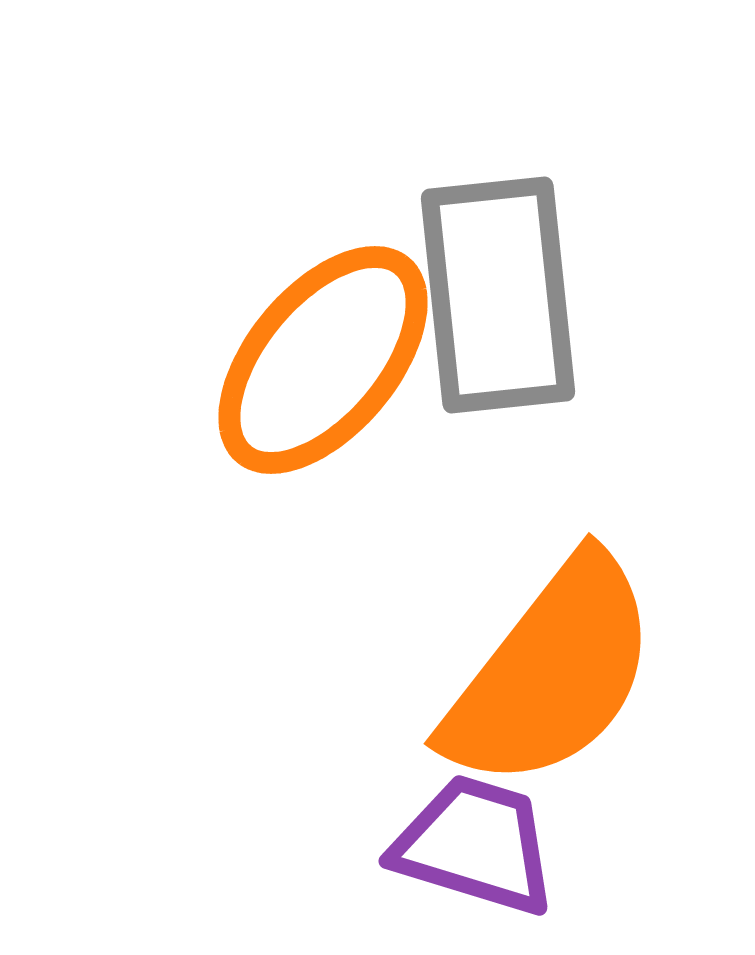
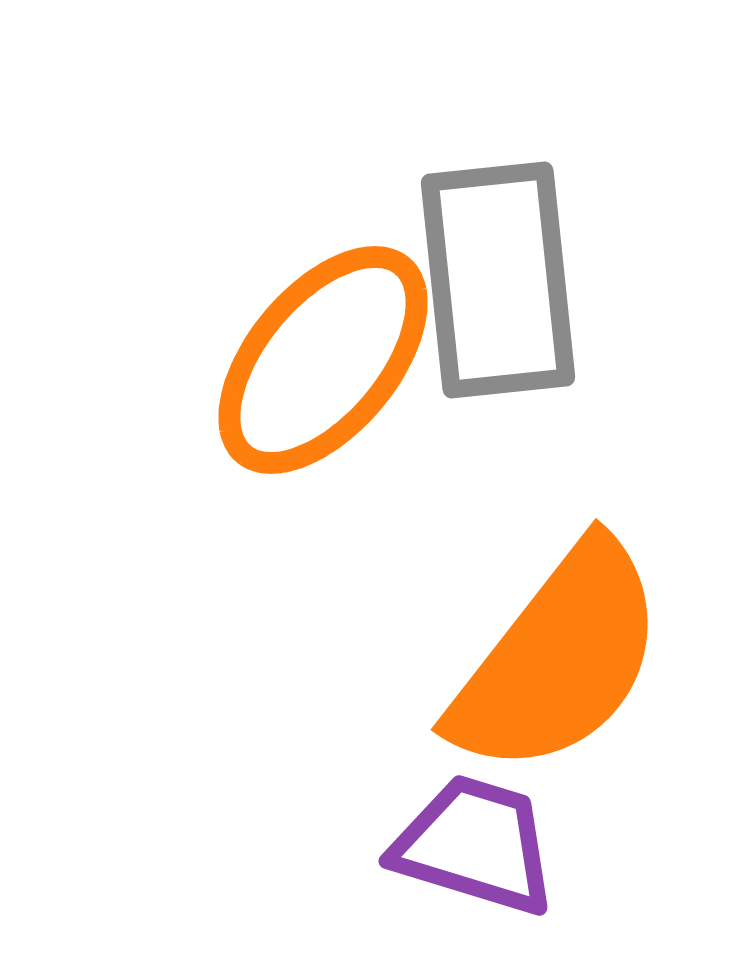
gray rectangle: moved 15 px up
orange semicircle: moved 7 px right, 14 px up
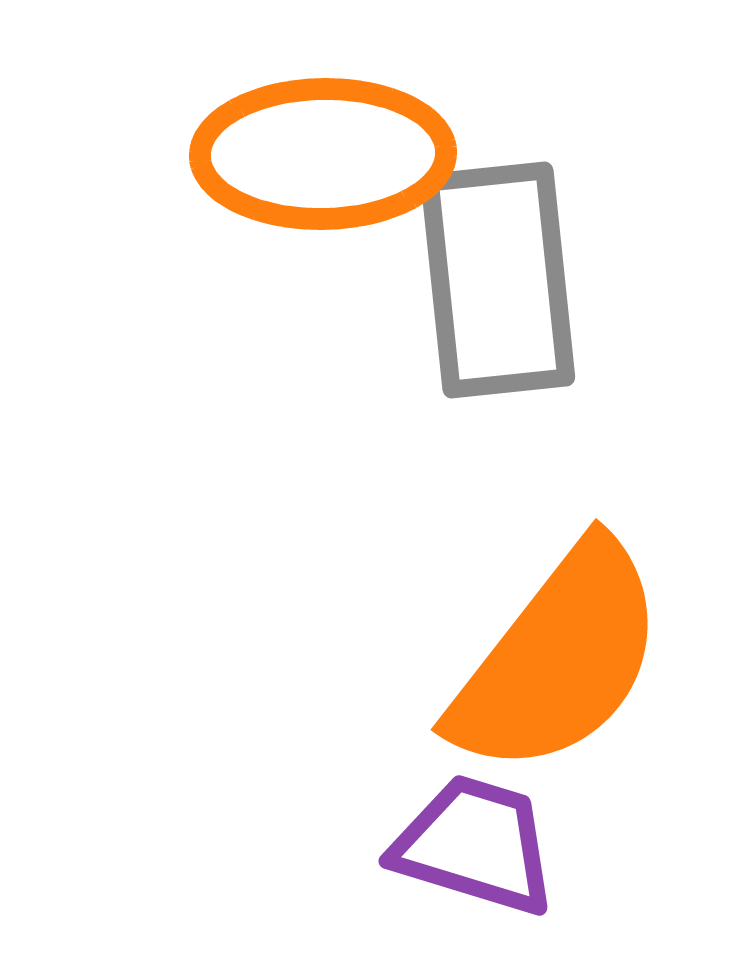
orange ellipse: moved 206 px up; rotated 49 degrees clockwise
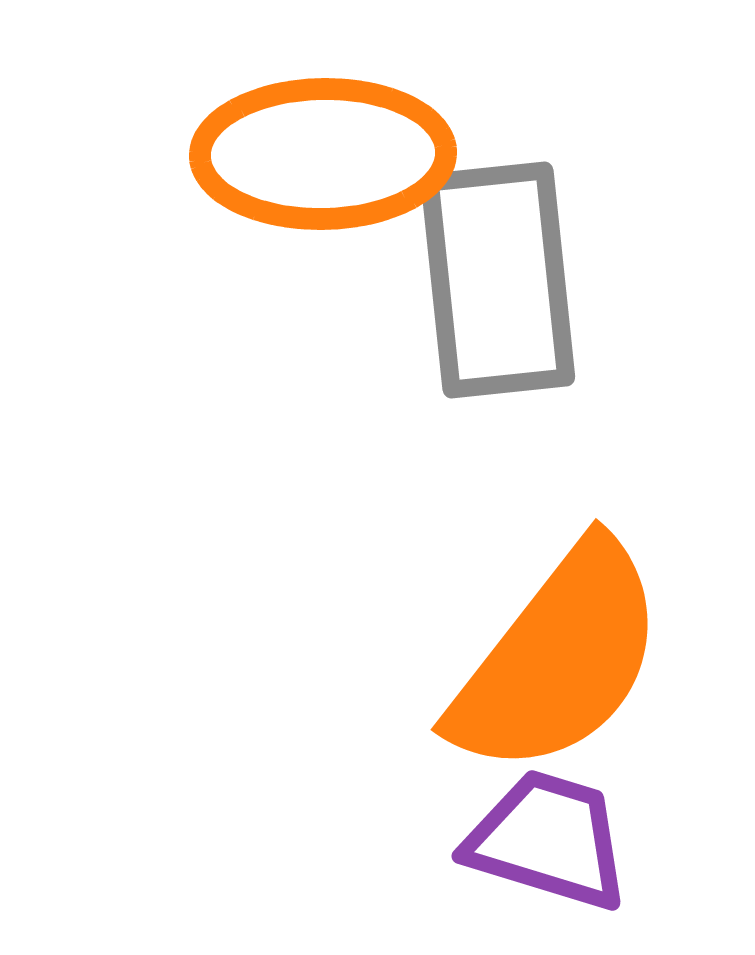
purple trapezoid: moved 73 px right, 5 px up
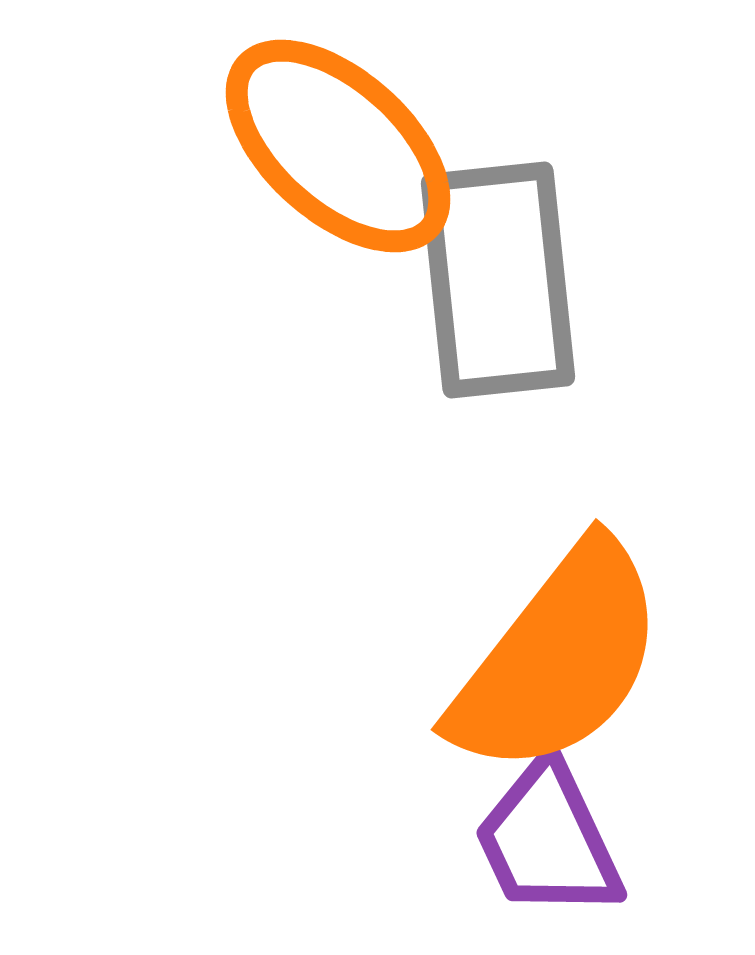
orange ellipse: moved 15 px right, 8 px up; rotated 43 degrees clockwise
purple trapezoid: rotated 132 degrees counterclockwise
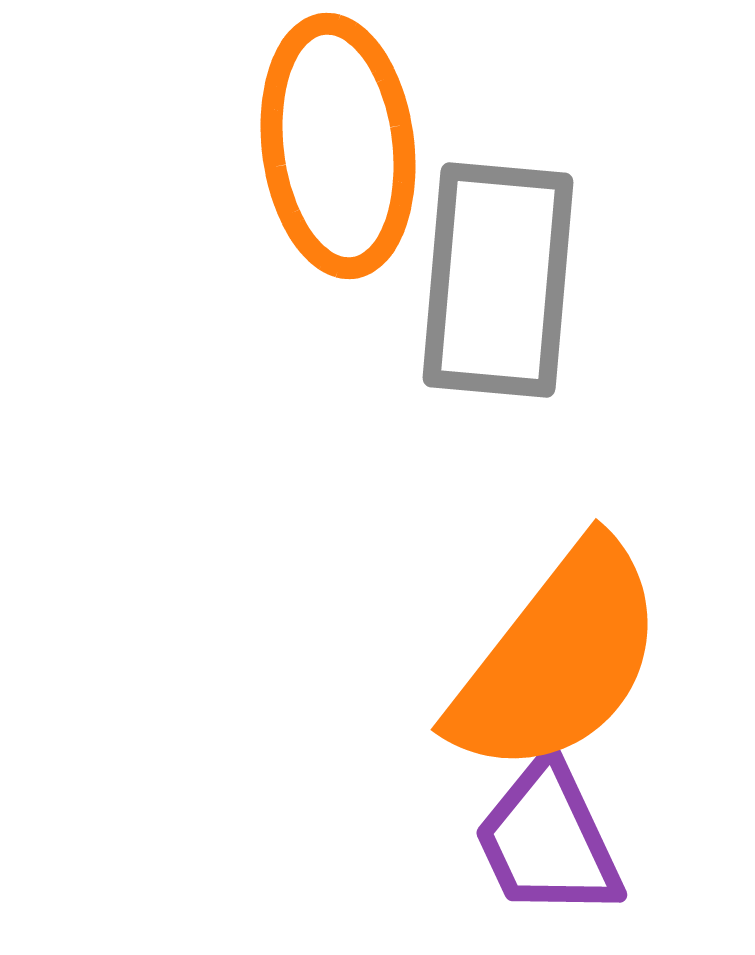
orange ellipse: rotated 41 degrees clockwise
gray rectangle: rotated 11 degrees clockwise
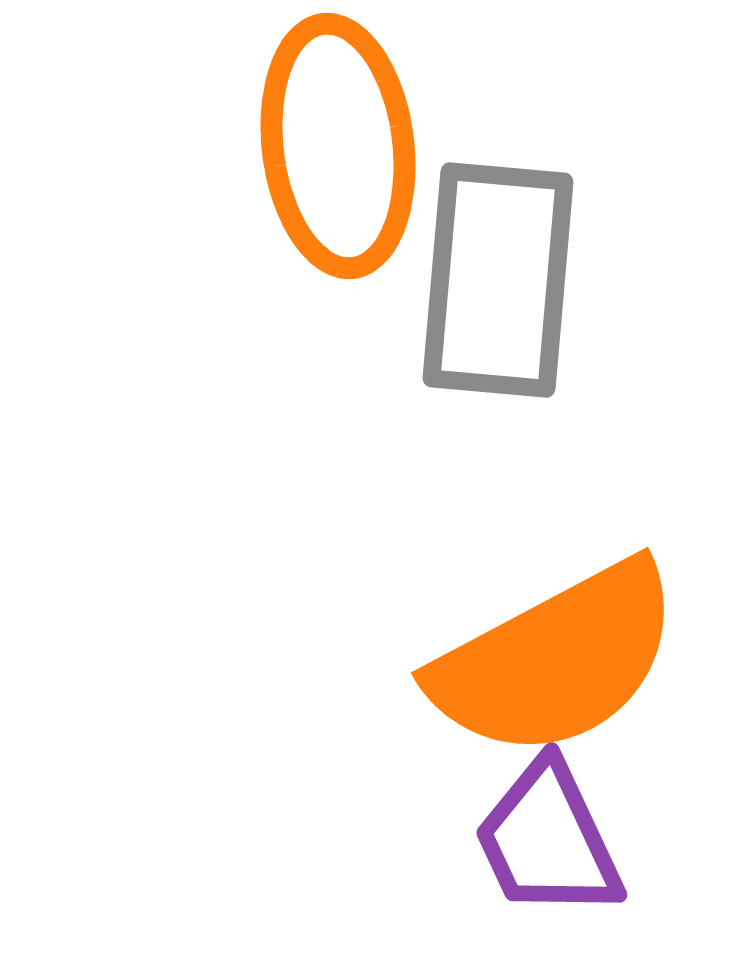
orange semicircle: moved 2 px left, 1 px down; rotated 24 degrees clockwise
